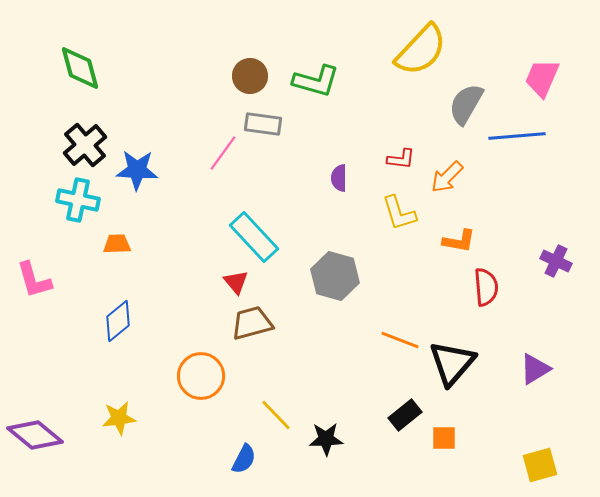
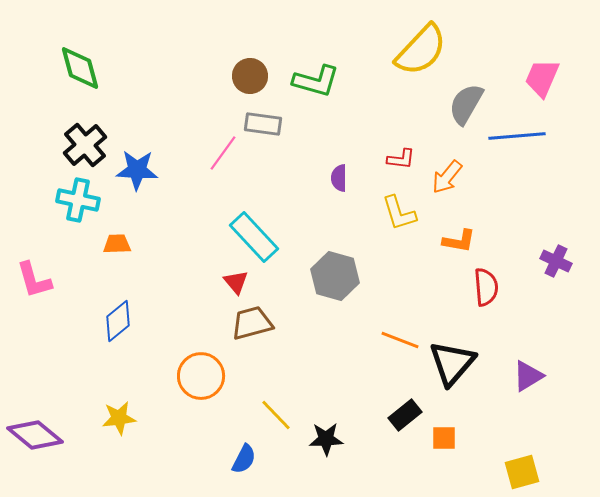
orange arrow: rotated 6 degrees counterclockwise
purple triangle: moved 7 px left, 7 px down
yellow square: moved 18 px left, 7 px down
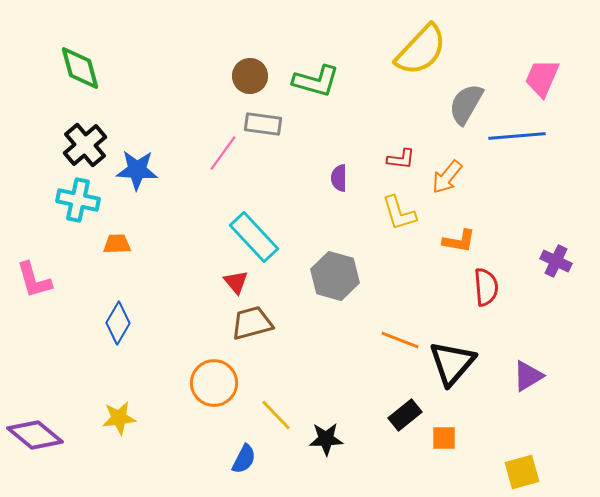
blue diamond: moved 2 px down; rotated 21 degrees counterclockwise
orange circle: moved 13 px right, 7 px down
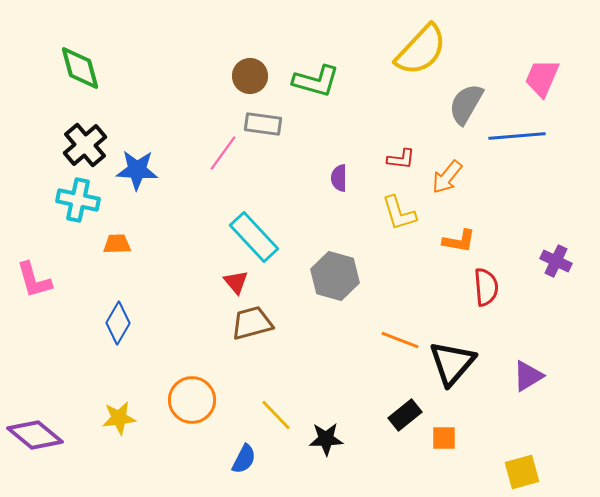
orange circle: moved 22 px left, 17 px down
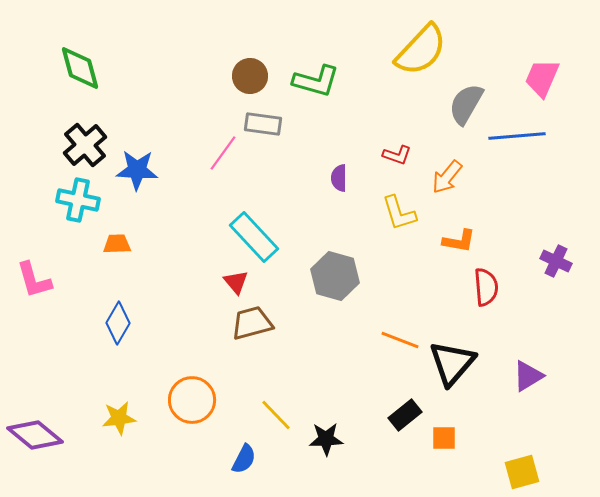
red L-shape: moved 4 px left, 4 px up; rotated 12 degrees clockwise
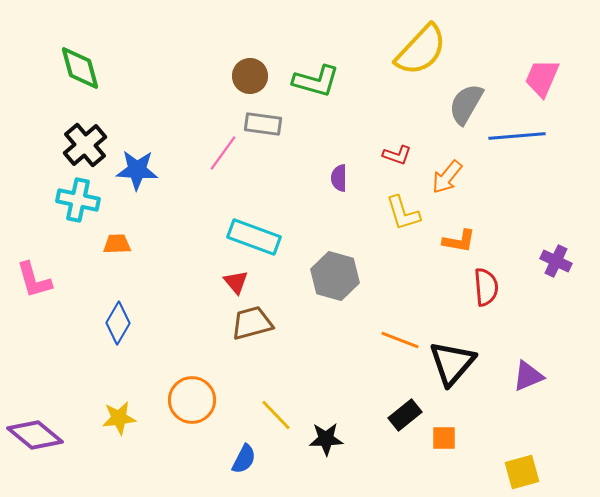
yellow L-shape: moved 4 px right
cyan rectangle: rotated 27 degrees counterclockwise
purple triangle: rotated 8 degrees clockwise
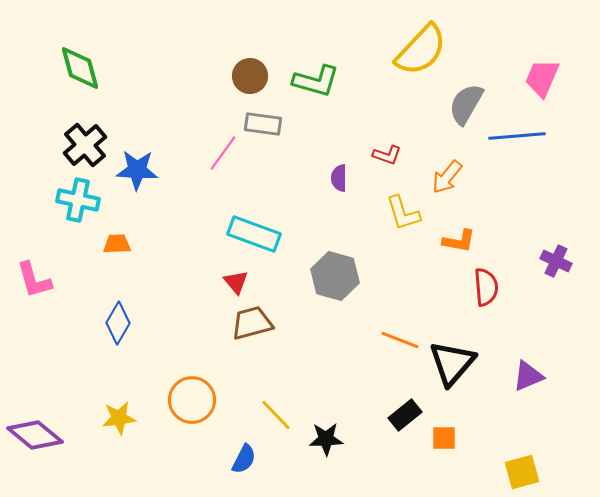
red L-shape: moved 10 px left
cyan rectangle: moved 3 px up
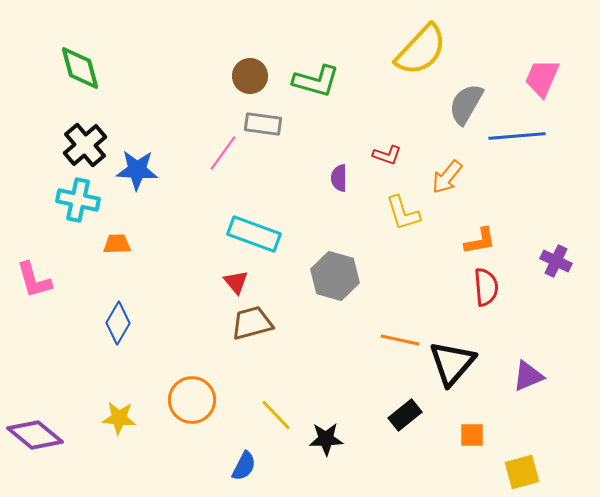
orange L-shape: moved 21 px right; rotated 20 degrees counterclockwise
orange line: rotated 9 degrees counterclockwise
yellow star: rotated 12 degrees clockwise
orange square: moved 28 px right, 3 px up
blue semicircle: moved 7 px down
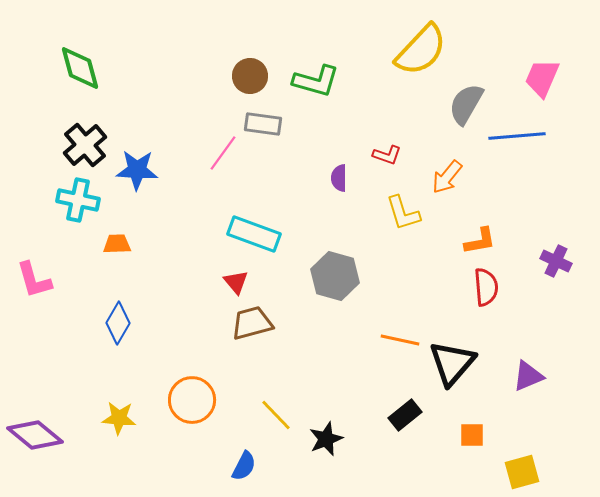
black star: rotated 20 degrees counterclockwise
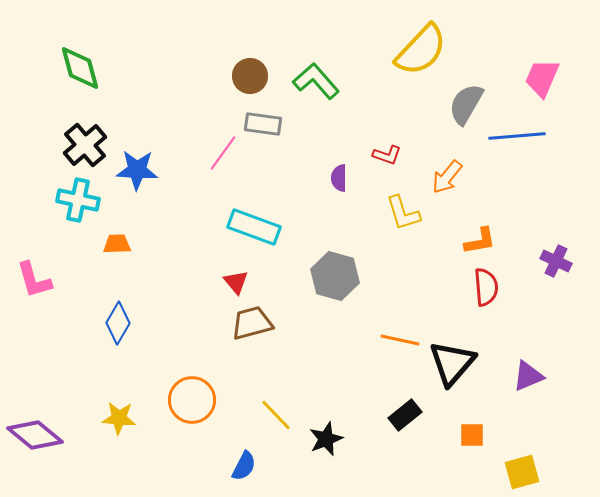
green L-shape: rotated 147 degrees counterclockwise
cyan rectangle: moved 7 px up
